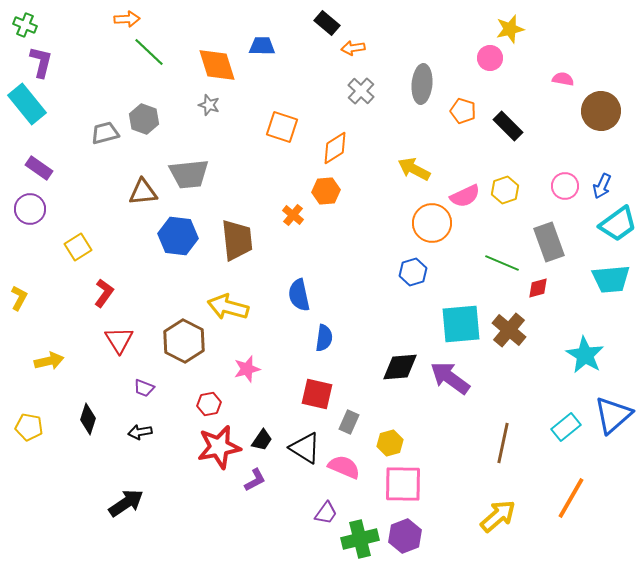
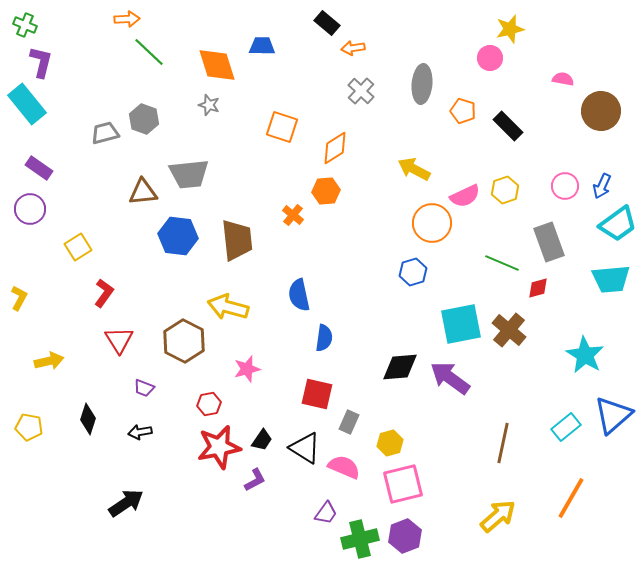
cyan square at (461, 324): rotated 6 degrees counterclockwise
pink square at (403, 484): rotated 15 degrees counterclockwise
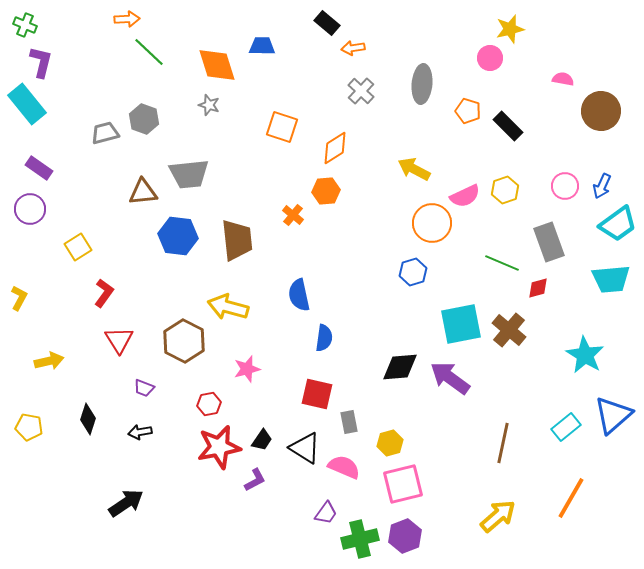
orange pentagon at (463, 111): moved 5 px right
gray rectangle at (349, 422): rotated 35 degrees counterclockwise
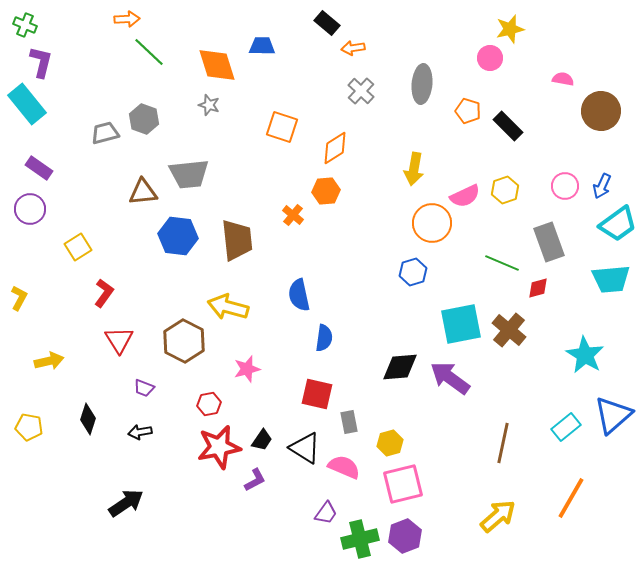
yellow arrow at (414, 169): rotated 108 degrees counterclockwise
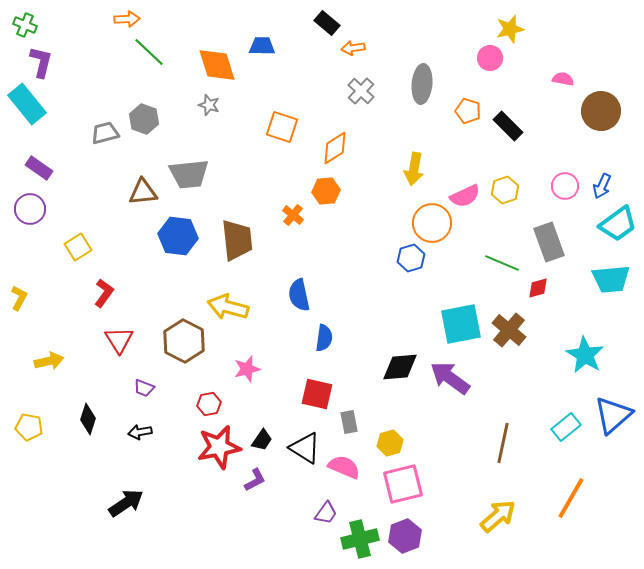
blue hexagon at (413, 272): moved 2 px left, 14 px up
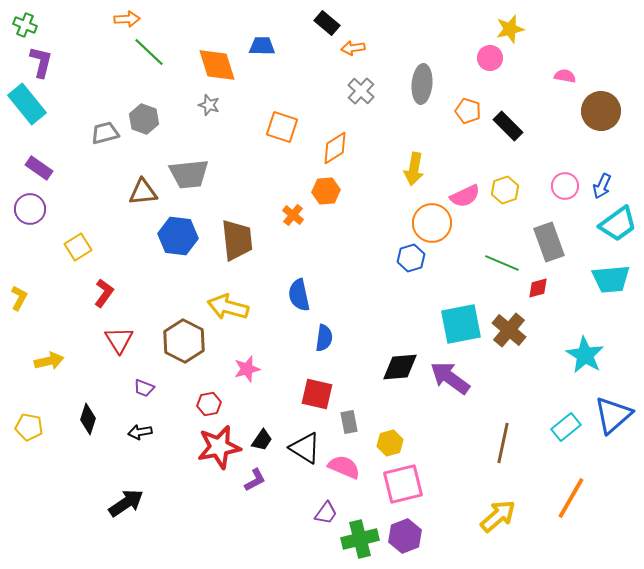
pink semicircle at (563, 79): moved 2 px right, 3 px up
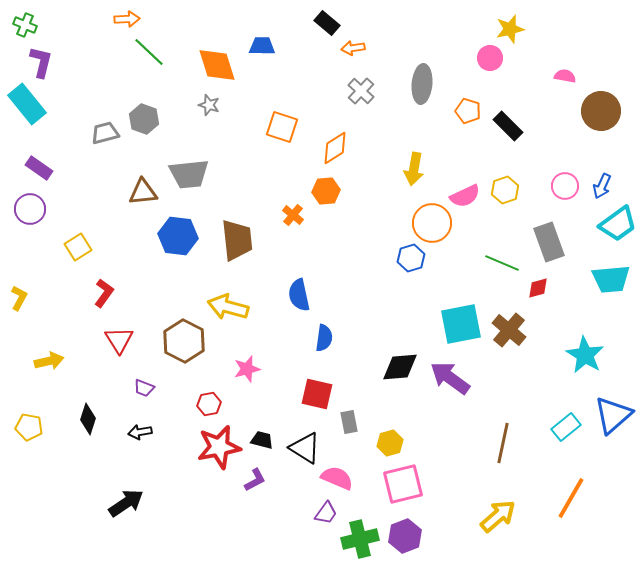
black trapezoid at (262, 440): rotated 110 degrees counterclockwise
pink semicircle at (344, 467): moved 7 px left, 11 px down
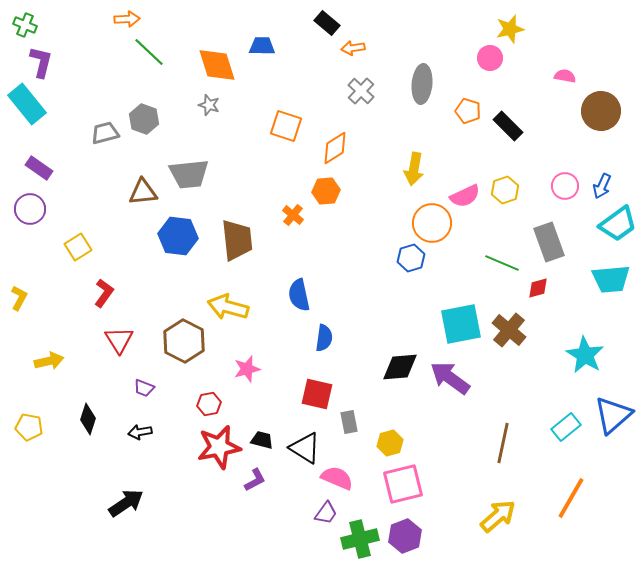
orange square at (282, 127): moved 4 px right, 1 px up
